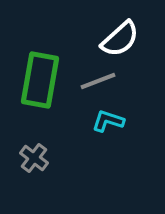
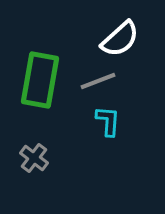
cyan L-shape: rotated 76 degrees clockwise
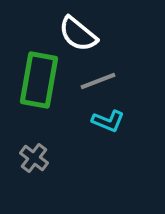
white semicircle: moved 42 px left, 5 px up; rotated 81 degrees clockwise
green rectangle: moved 1 px left
cyan L-shape: rotated 108 degrees clockwise
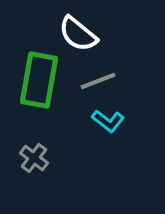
cyan L-shape: rotated 16 degrees clockwise
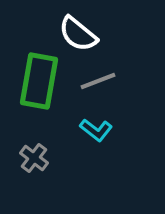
green rectangle: moved 1 px down
cyan L-shape: moved 12 px left, 9 px down
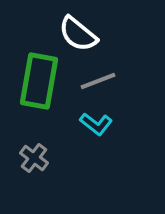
cyan L-shape: moved 6 px up
